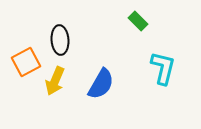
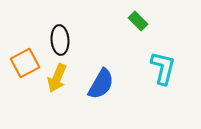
orange square: moved 1 px left, 1 px down
yellow arrow: moved 2 px right, 3 px up
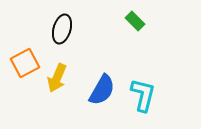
green rectangle: moved 3 px left
black ellipse: moved 2 px right, 11 px up; rotated 20 degrees clockwise
cyan L-shape: moved 20 px left, 27 px down
blue semicircle: moved 1 px right, 6 px down
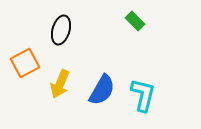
black ellipse: moved 1 px left, 1 px down
yellow arrow: moved 3 px right, 6 px down
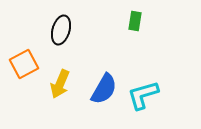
green rectangle: rotated 54 degrees clockwise
orange square: moved 1 px left, 1 px down
blue semicircle: moved 2 px right, 1 px up
cyan L-shape: rotated 120 degrees counterclockwise
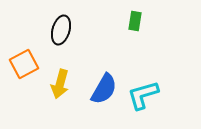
yellow arrow: rotated 8 degrees counterclockwise
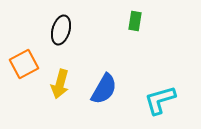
cyan L-shape: moved 17 px right, 5 px down
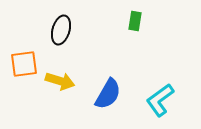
orange square: rotated 20 degrees clockwise
yellow arrow: moved 3 px up; rotated 88 degrees counterclockwise
blue semicircle: moved 4 px right, 5 px down
cyan L-shape: rotated 20 degrees counterclockwise
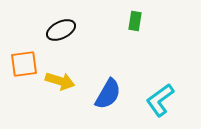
black ellipse: rotated 48 degrees clockwise
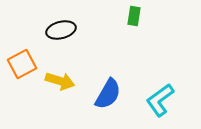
green rectangle: moved 1 px left, 5 px up
black ellipse: rotated 12 degrees clockwise
orange square: moved 2 px left; rotated 20 degrees counterclockwise
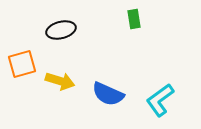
green rectangle: moved 3 px down; rotated 18 degrees counterclockwise
orange square: rotated 12 degrees clockwise
blue semicircle: rotated 84 degrees clockwise
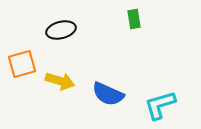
cyan L-shape: moved 5 px down; rotated 20 degrees clockwise
